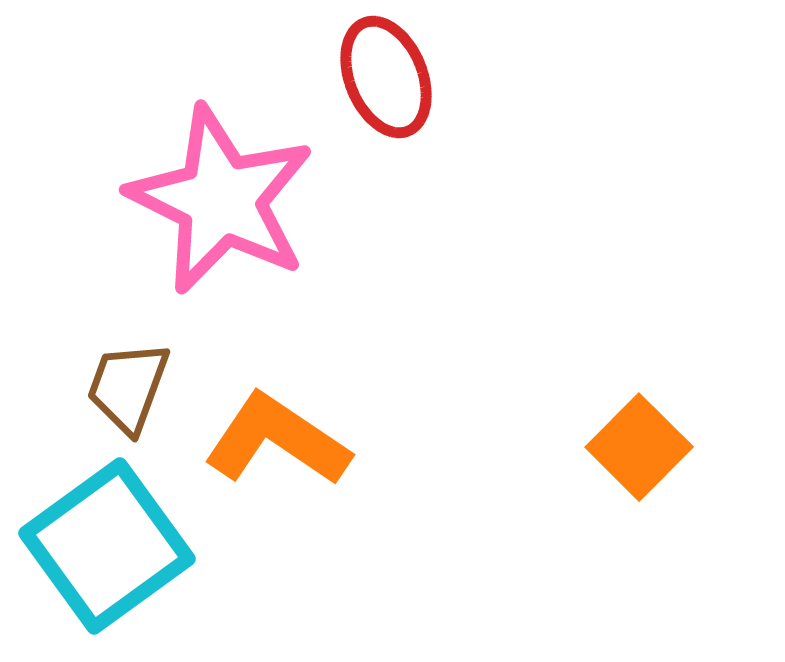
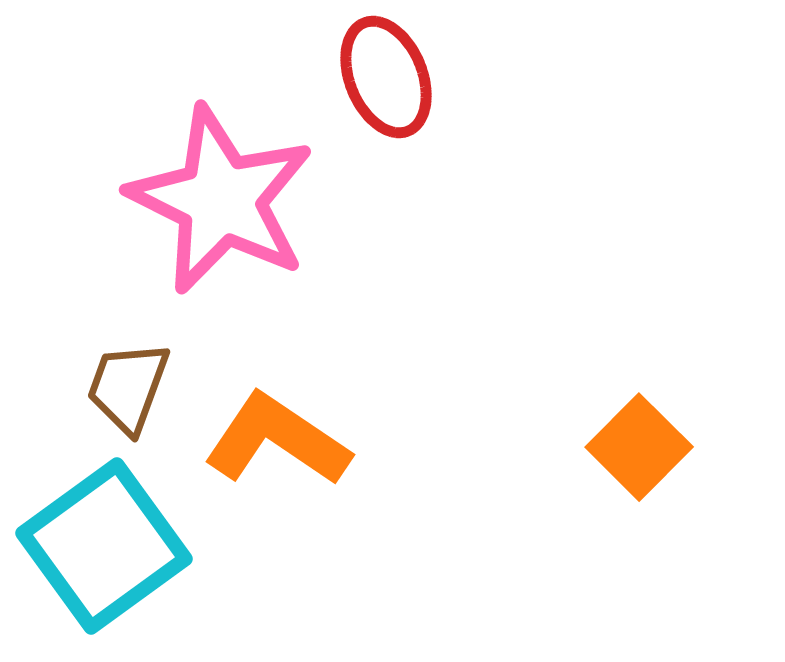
cyan square: moved 3 px left
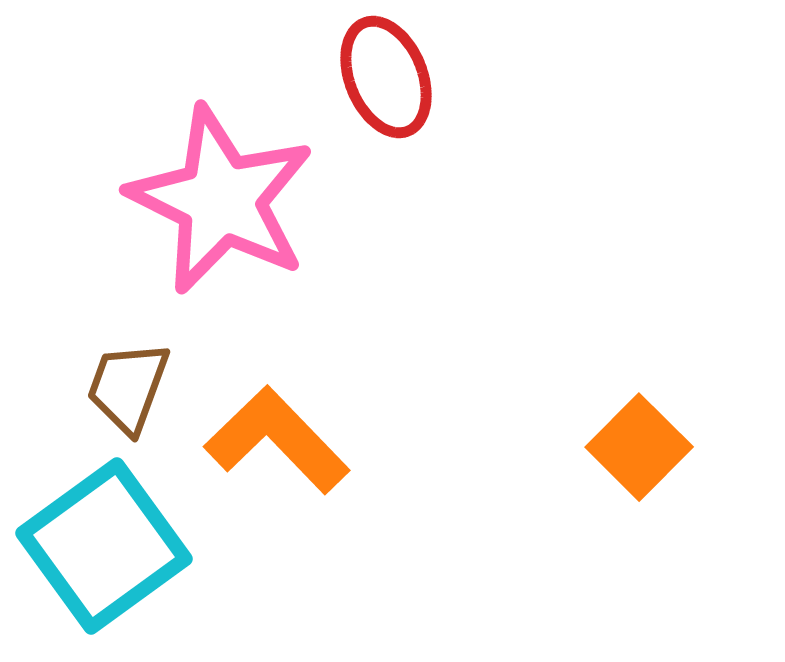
orange L-shape: rotated 12 degrees clockwise
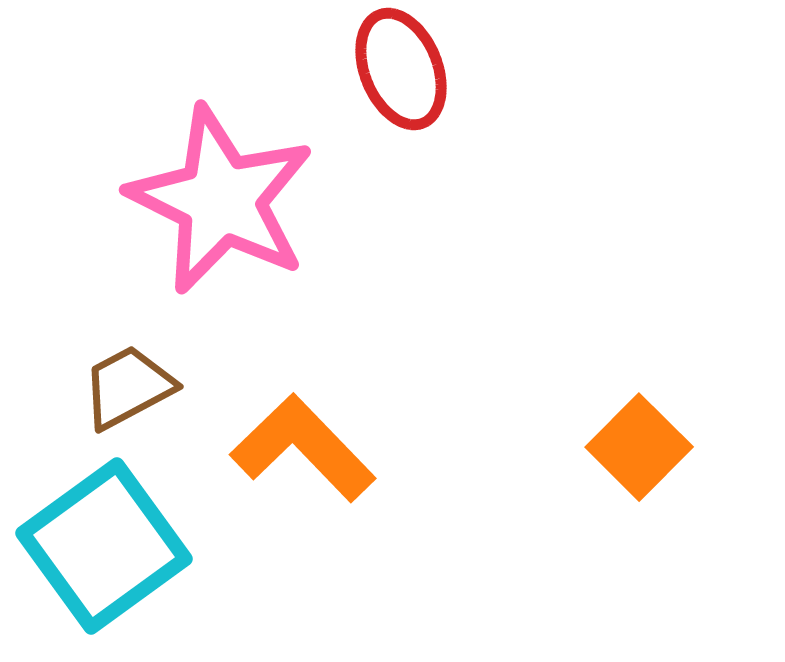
red ellipse: moved 15 px right, 8 px up
brown trapezoid: rotated 42 degrees clockwise
orange L-shape: moved 26 px right, 8 px down
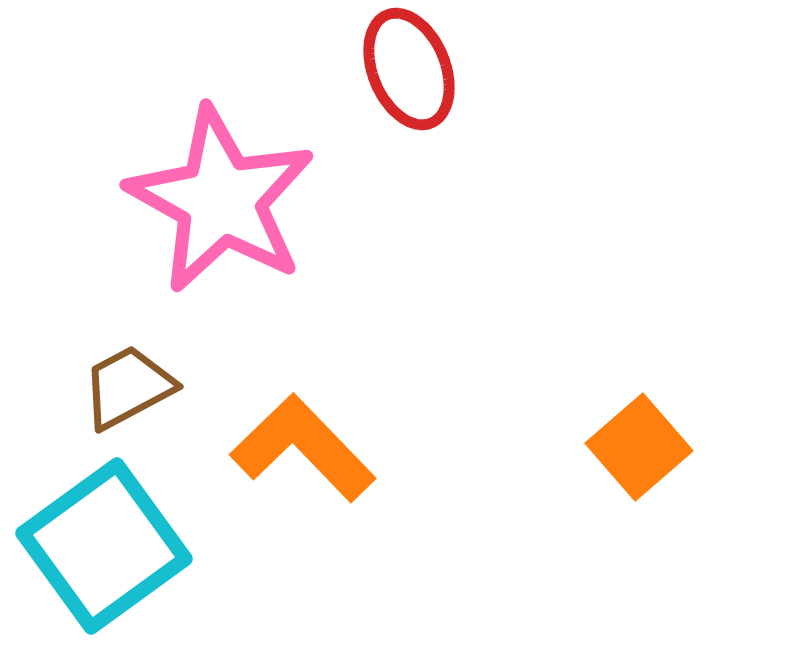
red ellipse: moved 8 px right
pink star: rotated 3 degrees clockwise
orange square: rotated 4 degrees clockwise
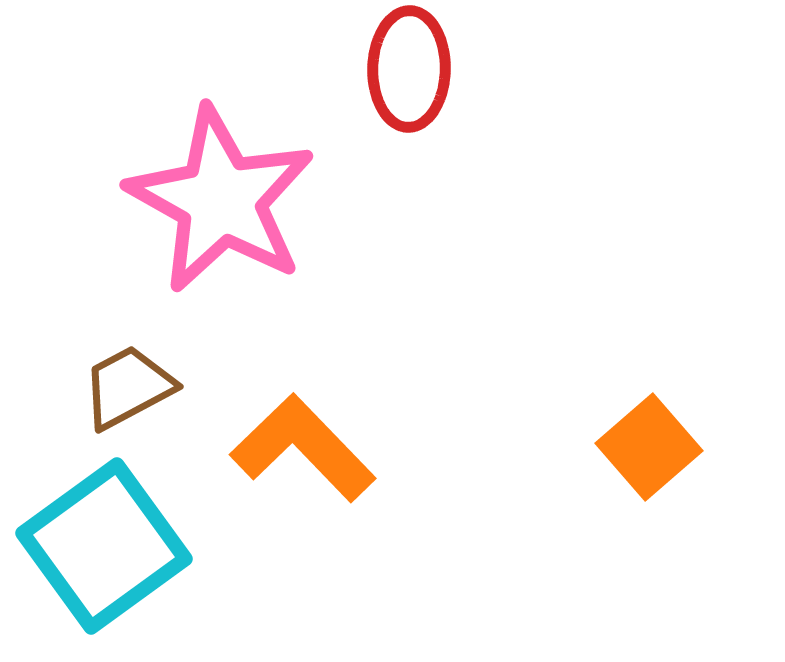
red ellipse: rotated 23 degrees clockwise
orange square: moved 10 px right
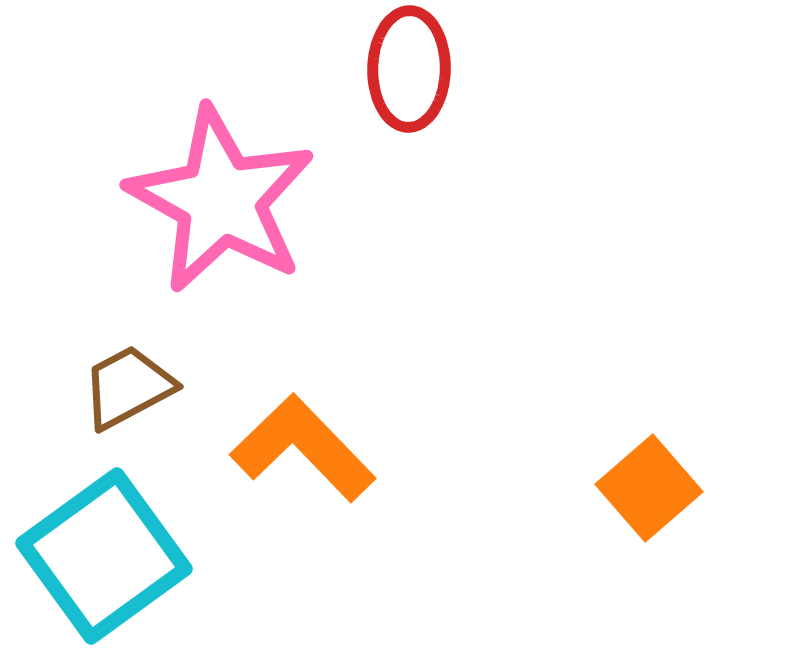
orange square: moved 41 px down
cyan square: moved 10 px down
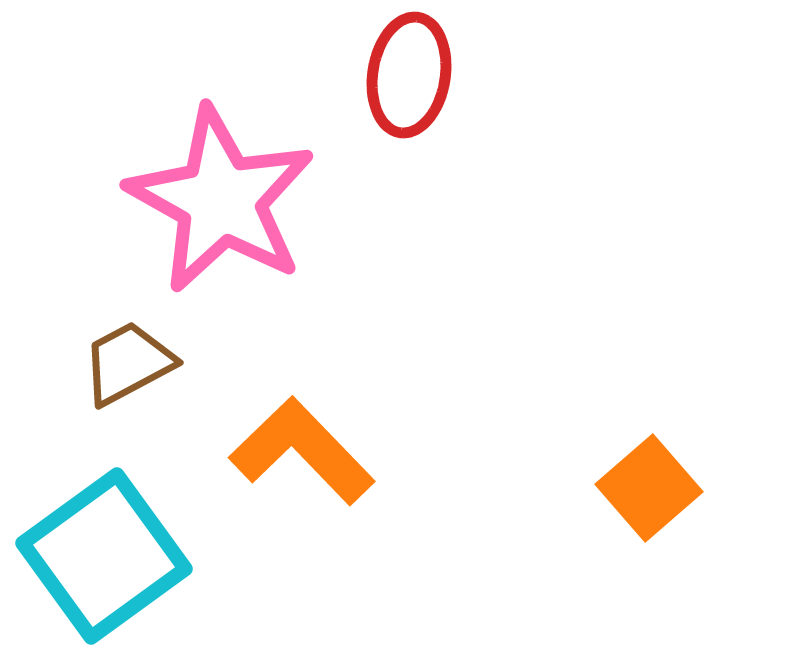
red ellipse: moved 6 px down; rotated 8 degrees clockwise
brown trapezoid: moved 24 px up
orange L-shape: moved 1 px left, 3 px down
